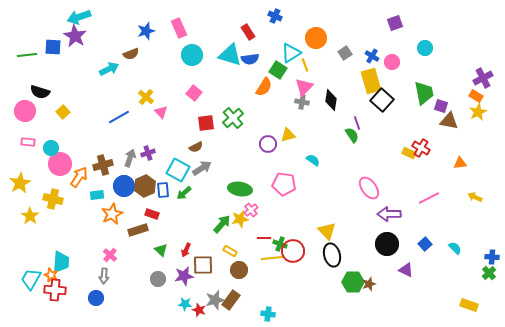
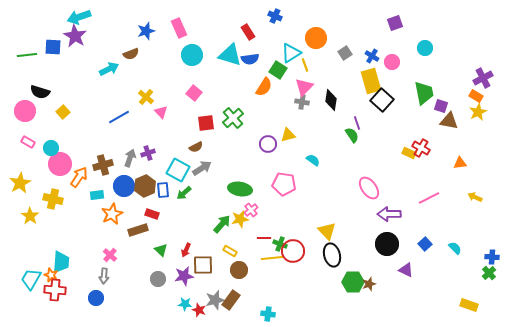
pink rectangle at (28, 142): rotated 24 degrees clockwise
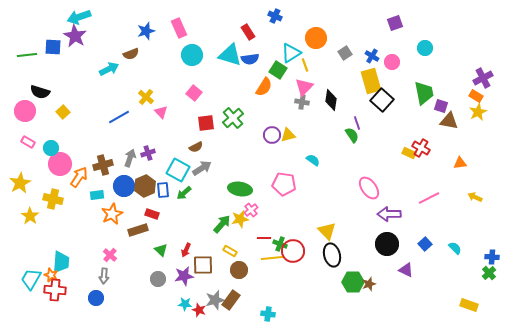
purple circle at (268, 144): moved 4 px right, 9 px up
